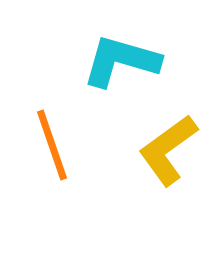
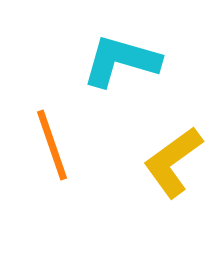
yellow L-shape: moved 5 px right, 12 px down
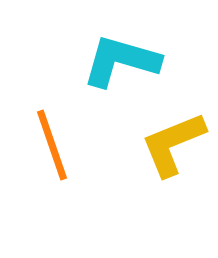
yellow L-shape: moved 18 px up; rotated 14 degrees clockwise
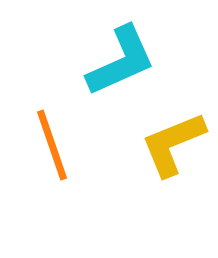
cyan L-shape: rotated 140 degrees clockwise
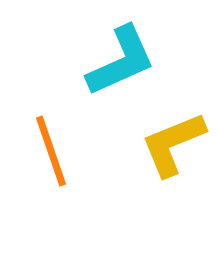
orange line: moved 1 px left, 6 px down
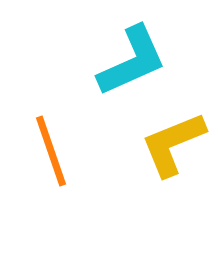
cyan L-shape: moved 11 px right
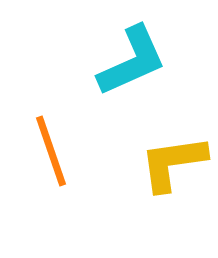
yellow L-shape: moved 19 px down; rotated 14 degrees clockwise
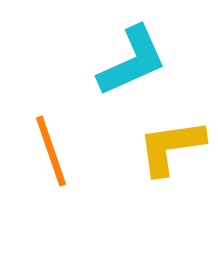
yellow L-shape: moved 2 px left, 16 px up
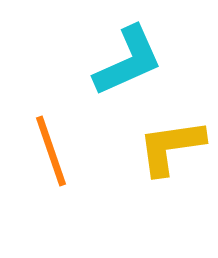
cyan L-shape: moved 4 px left
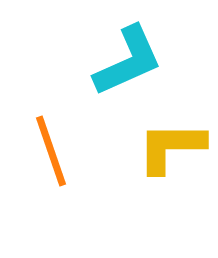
yellow L-shape: rotated 8 degrees clockwise
